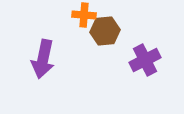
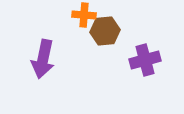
purple cross: rotated 12 degrees clockwise
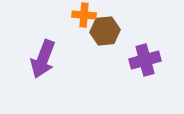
purple arrow: rotated 9 degrees clockwise
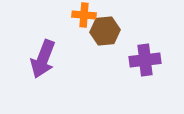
purple cross: rotated 8 degrees clockwise
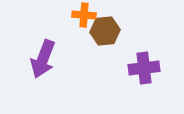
purple cross: moved 1 px left, 8 px down
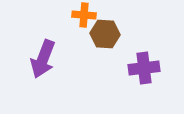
brown hexagon: moved 3 px down; rotated 8 degrees clockwise
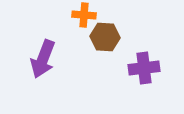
brown hexagon: moved 3 px down
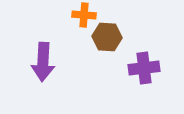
brown hexagon: moved 2 px right
purple arrow: moved 3 px down; rotated 18 degrees counterclockwise
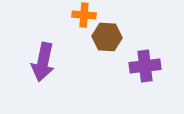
purple arrow: rotated 9 degrees clockwise
purple cross: moved 1 px right, 2 px up
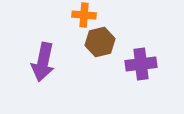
brown hexagon: moved 7 px left, 5 px down; rotated 16 degrees counterclockwise
purple cross: moved 4 px left, 2 px up
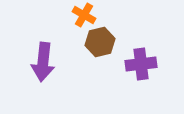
orange cross: rotated 25 degrees clockwise
purple arrow: rotated 6 degrees counterclockwise
